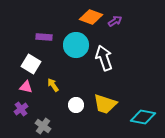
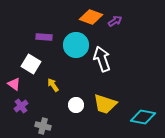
white arrow: moved 2 px left, 1 px down
pink triangle: moved 12 px left, 3 px up; rotated 24 degrees clockwise
purple cross: moved 3 px up
gray cross: rotated 21 degrees counterclockwise
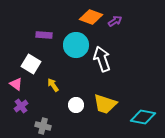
purple rectangle: moved 2 px up
pink triangle: moved 2 px right
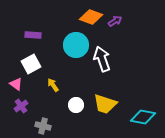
purple rectangle: moved 11 px left
white square: rotated 30 degrees clockwise
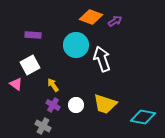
white square: moved 1 px left, 1 px down
purple cross: moved 32 px right, 1 px up; rotated 24 degrees counterclockwise
gray cross: rotated 14 degrees clockwise
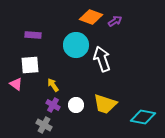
white square: rotated 24 degrees clockwise
gray cross: moved 1 px right, 1 px up
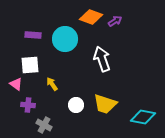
cyan circle: moved 11 px left, 6 px up
yellow arrow: moved 1 px left, 1 px up
purple cross: moved 25 px left; rotated 24 degrees counterclockwise
